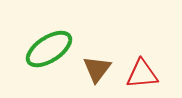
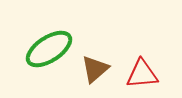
brown triangle: moved 2 px left; rotated 12 degrees clockwise
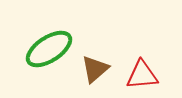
red triangle: moved 1 px down
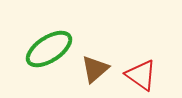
red triangle: moved 1 px left; rotated 40 degrees clockwise
